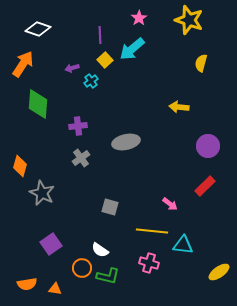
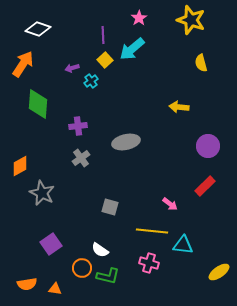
yellow star: moved 2 px right
purple line: moved 3 px right
yellow semicircle: rotated 30 degrees counterclockwise
orange diamond: rotated 45 degrees clockwise
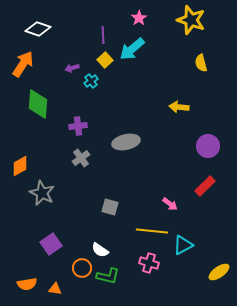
cyan triangle: rotated 35 degrees counterclockwise
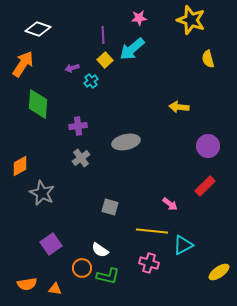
pink star: rotated 28 degrees clockwise
yellow semicircle: moved 7 px right, 4 px up
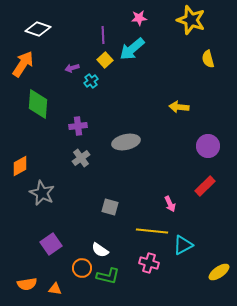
pink arrow: rotated 28 degrees clockwise
